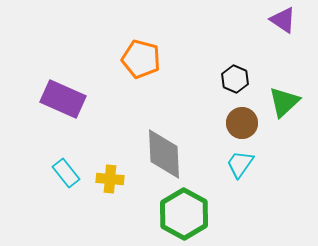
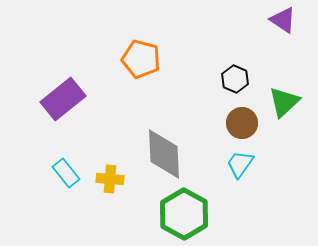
purple rectangle: rotated 63 degrees counterclockwise
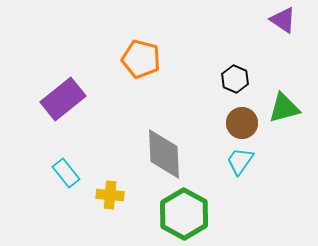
green triangle: moved 6 px down; rotated 28 degrees clockwise
cyan trapezoid: moved 3 px up
yellow cross: moved 16 px down
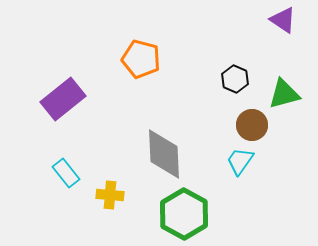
green triangle: moved 14 px up
brown circle: moved 10 px right, 2 px down
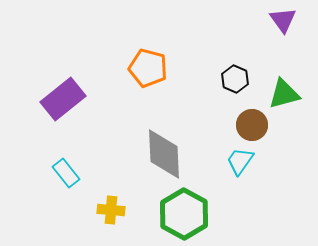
purple triangle: rotated 20 degrees clockwise
orange pentagon: moved 7 px right, 9 px down
yellow cross: moved 1 px right, 15 px down
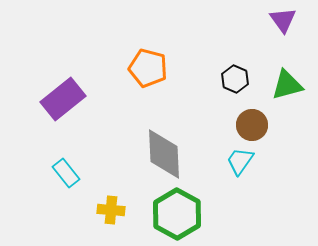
green triangle: moved 3 px right, 9 px up
green hexagon: moved 7 px left
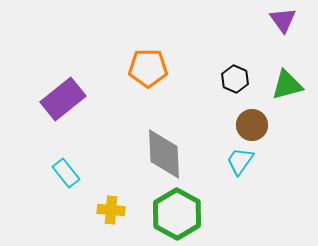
orange pentagon: rotated 15 degrees counterclockwise
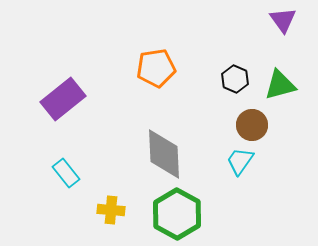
orange pentagon: moved 8 px right; rotated 9 degrees counterclockwise
green triangle: moved 7 px left
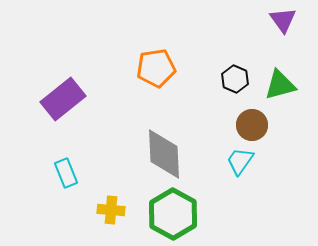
cyan rectangle: rotated 16 degrees clockwise
green hexagon: moved 4 px left
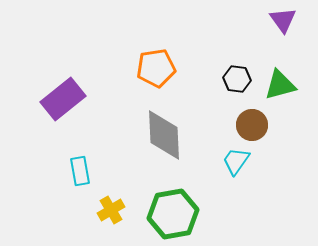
black hexagon: moved 2 px right; rotated 16 degrees counterclockwise
gray diamond: moved 19 px up
cyan trapezoid: moved 4 px left
cyan rectangle: moved 14 px right, 2 px up; rotated 12 degrees clockwise
yellow cross: rotated 36 degrees counterclockwise
green hexagon: rotated 21 degrees clockwise
